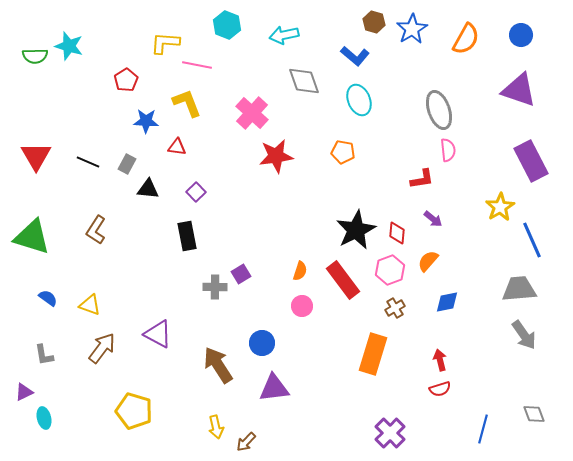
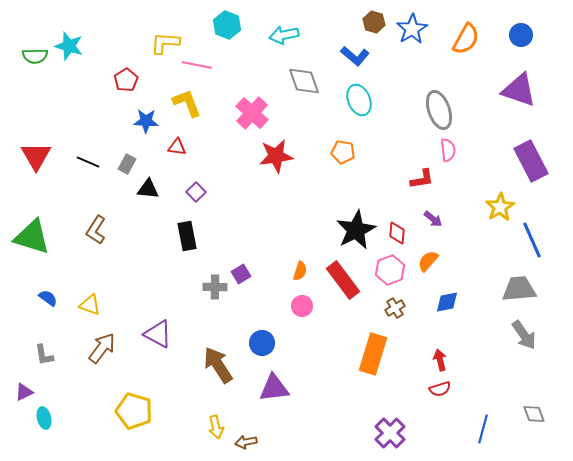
brown arrow at (246, 442): rotated 35 degrees clockwise
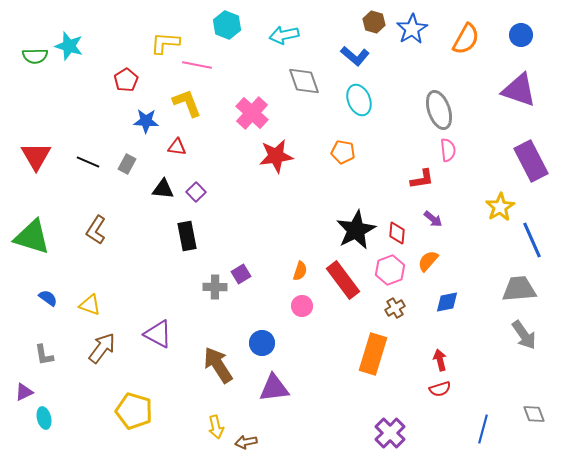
black triangle at (148, 189): moved 15 px right
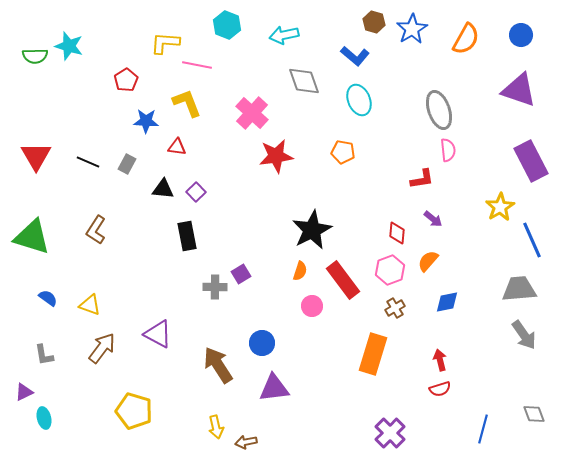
black star at (356, 230): moved 44 px left
pink circle at (302, 306): moved 10 px right
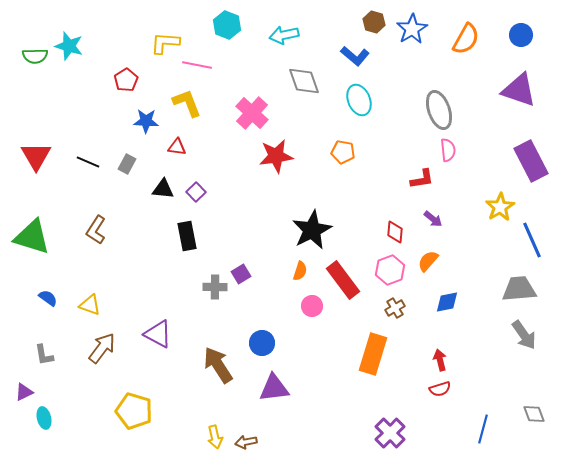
red diamond at (397, 233): moved 2 px left, 1 px up
yellow arrow at (216, 427): moved 1 px left, 10 px down
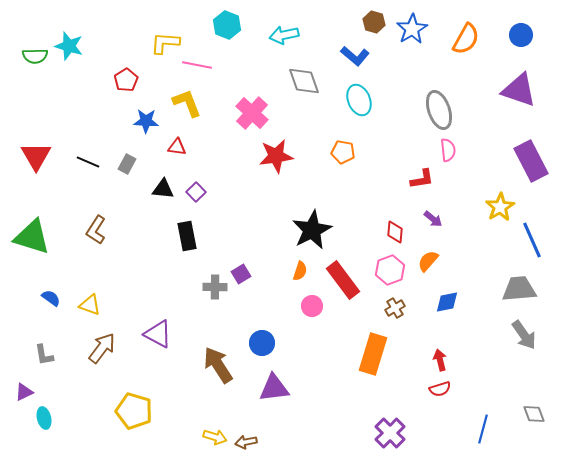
blue semicircle at (48, 298): moved 3 px right
yellow arrow at (215, 437): rotated 60 degrees counterclockwise
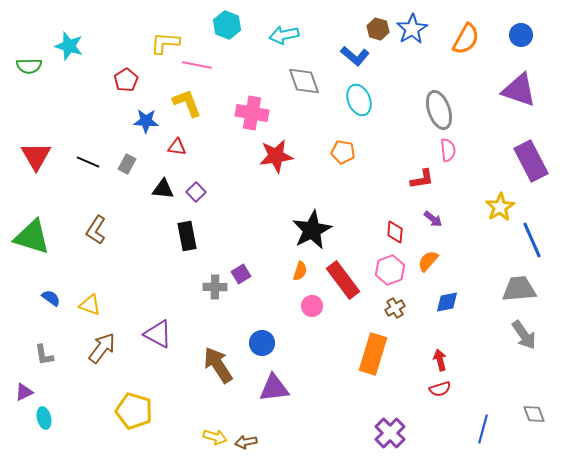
brown hexagon at (374, 22): moved 4 px right, 7 px down
green semicircle at (35, 56): moved 6 px left, 10 px down
pink cross at (252, 113): rotated 32 degrees counterclockwise
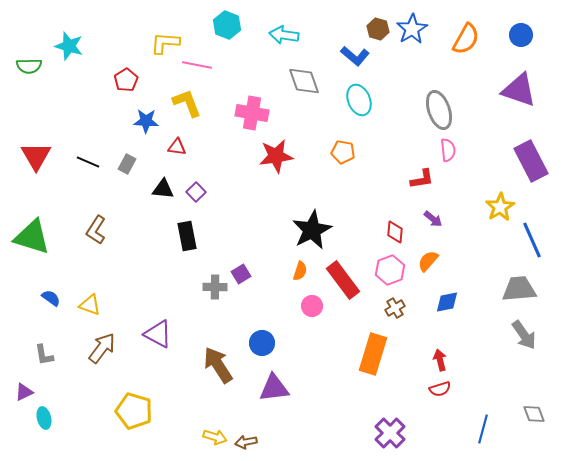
cyan arrow at (284, 35): rotated 20 degrees clockwise
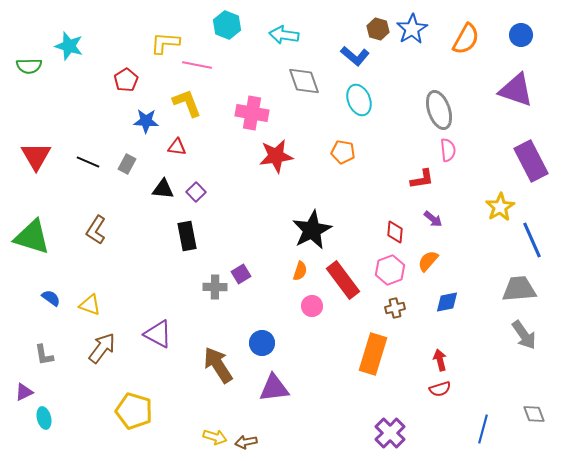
purple triangle at (519, 90): moved 3 px left
brown cross at (395, 308): rotated 18 degrees clockwise
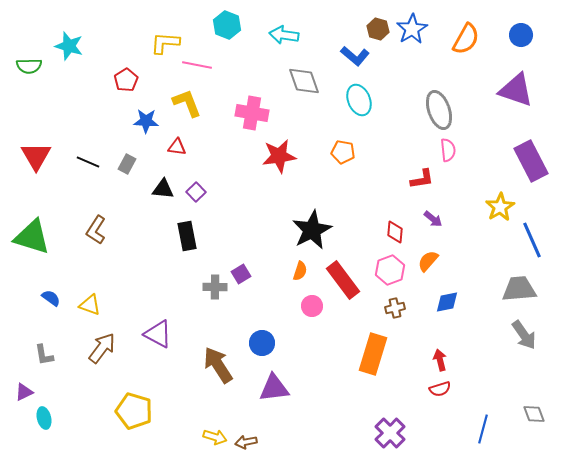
red star at (276, 156): moved 3 px right
